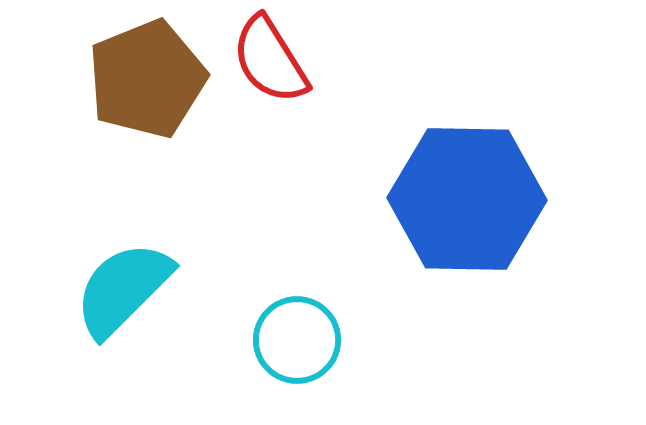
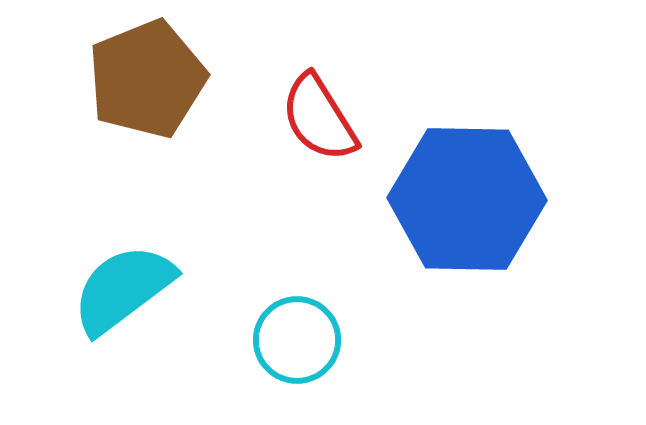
red semicircle: moved 49 px right, 58 px down
cyan semicircle: rotated 8 degrees clockwise
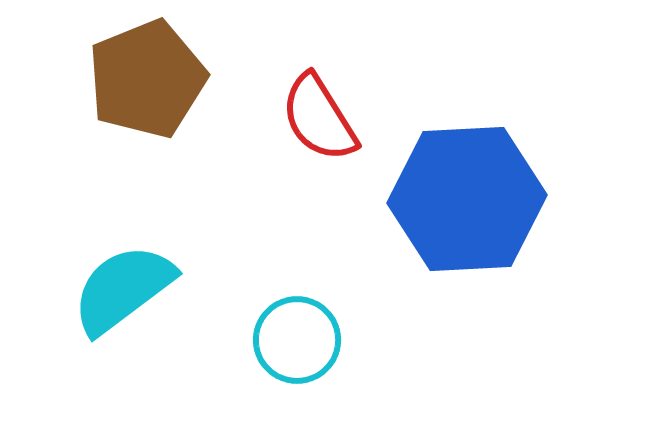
blue hexagon: rotated 4 degrees counterclockwise
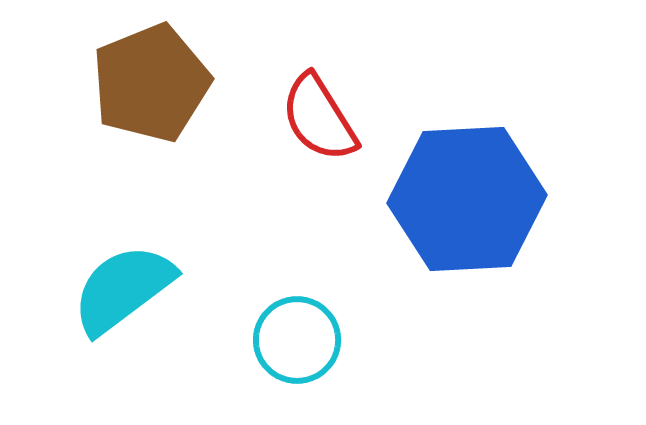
brown pentagon: moved 4 px right, 4 px down
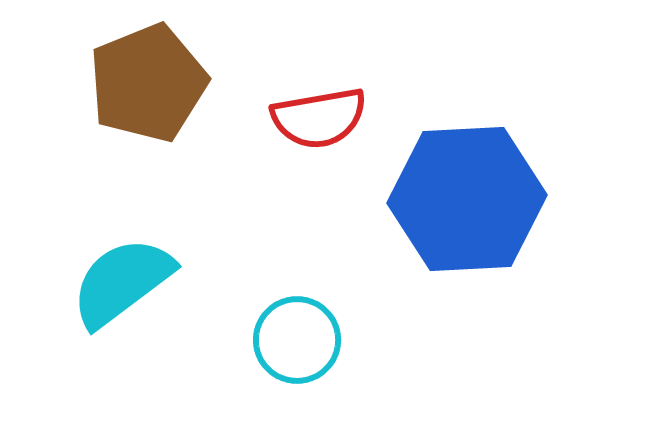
brown pentagon: moved 3 px left
red semicircle: rotated 68 degrees counterclockwise
cyan semicircle: moved 1 px left, 7 px up
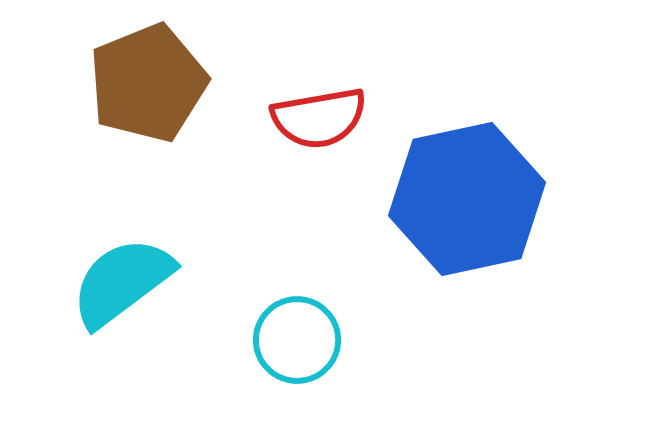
blue hexagon: rotated 9 degrees counterclockwise
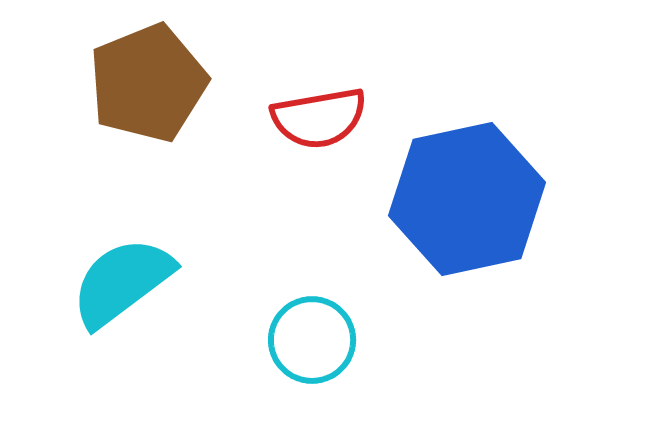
cyan circle: moved 15 px right
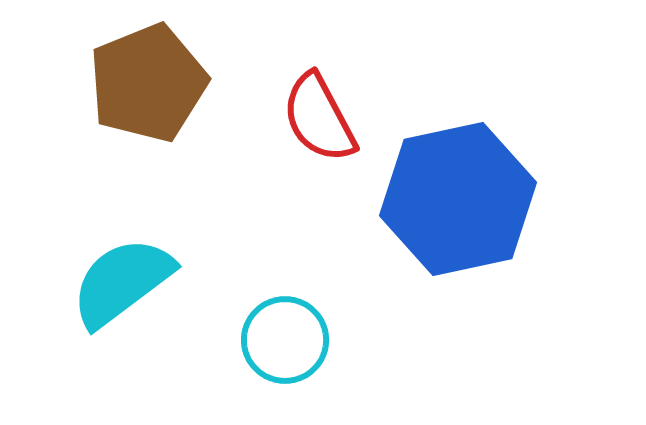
red semicircle: rotated 72 degrees clockwise
blue hexagon: moved 9 px left
cyan circle: moved 27 px left
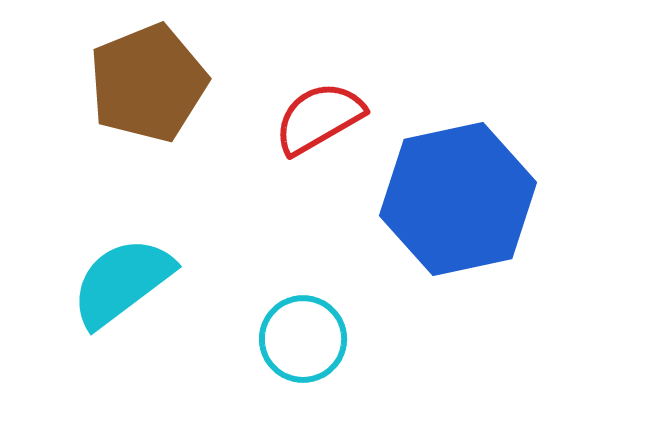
red semicircle: rotated 88 degrees clockwise
cyan circle: moved 18 px right, 1 px up
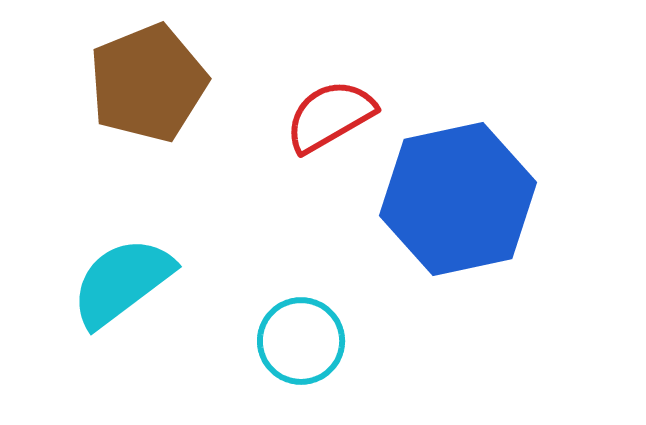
red semicircle: moved 11 px right, 2 px up
cyan circle: moved 2 px left, 2 px down
